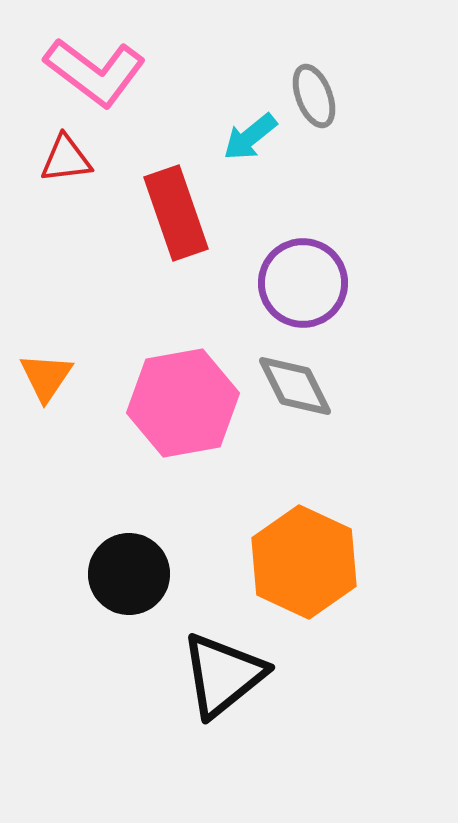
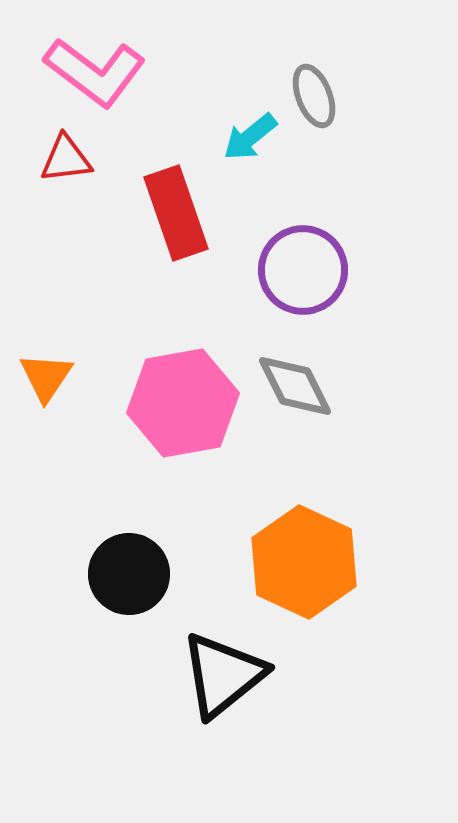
purple circle: moved 13 px up
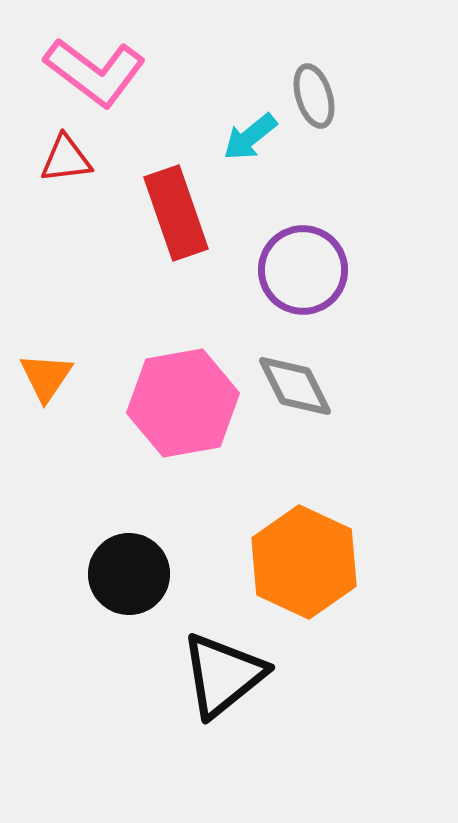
gray ellipse: rotated 4 degrees clockwise
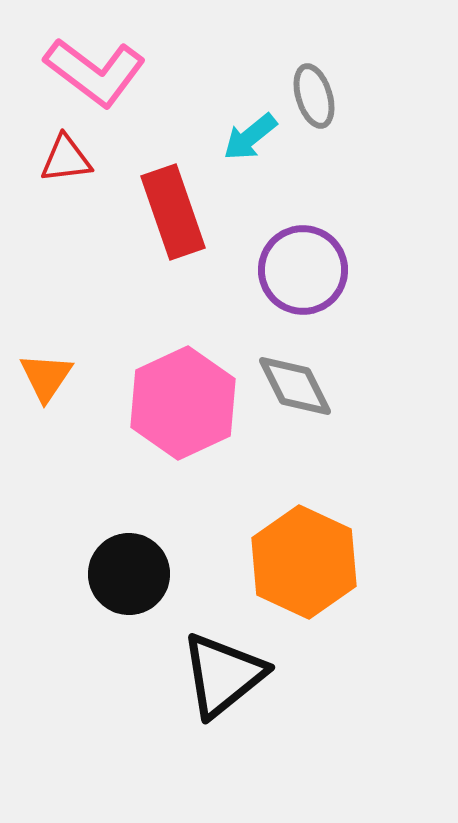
red rectangle: moved 3 px left, 1 px up
pink hexagon: rotated 15 degrees counterclockwise
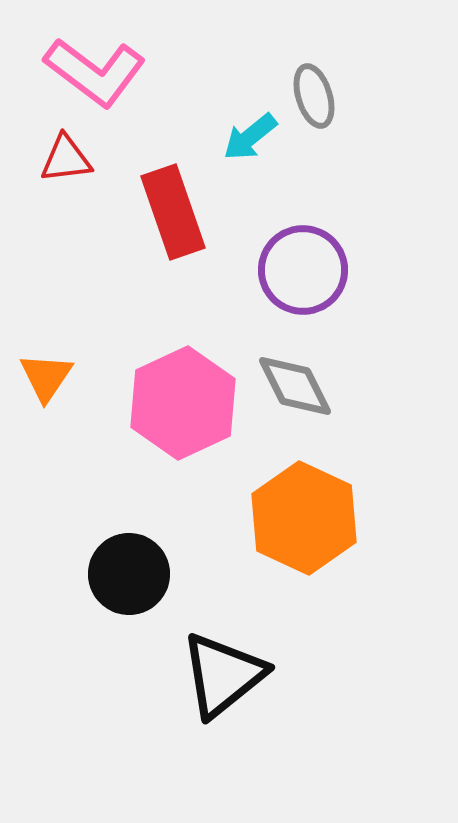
orange hexagon: moved 44 px up
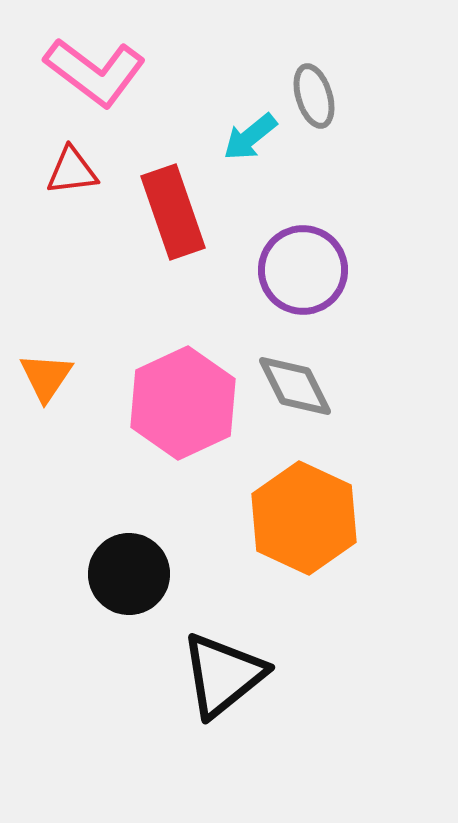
red triangle: moved 6 px right, 12 px down
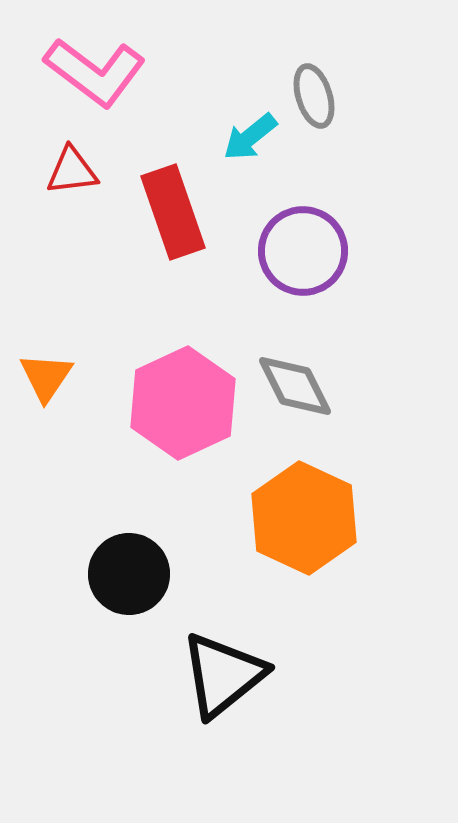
purple circle: moved 19 px up
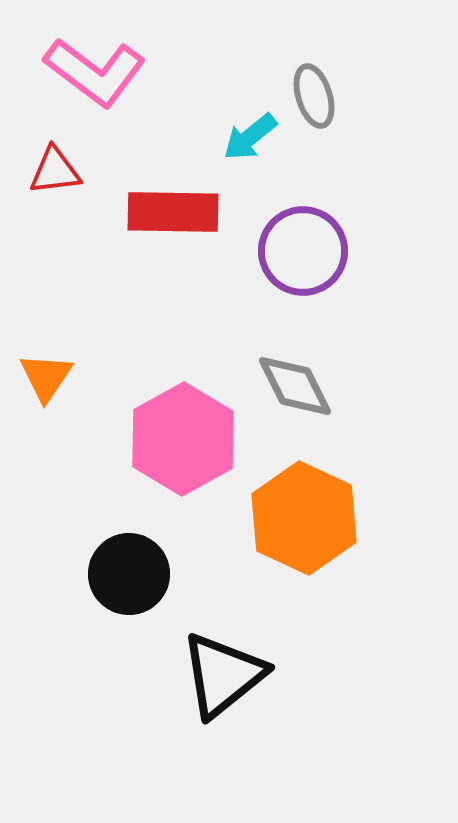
red triangle: moved 17 px left
red rectangle: rotated 70 degrees counterclockwise
pink hexagon: moved 36 px down; rotated 4 degrees counterclockwise
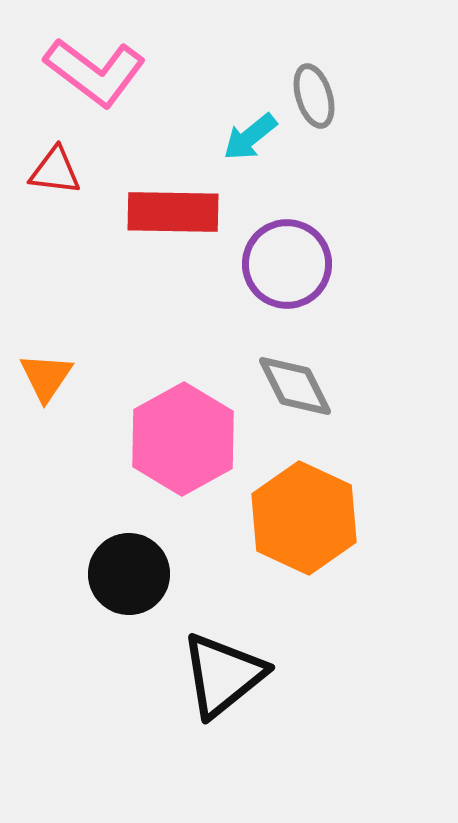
red triangle: rotated 14 degrees clockwise
purple circle: moved 16 px left, 13 px down
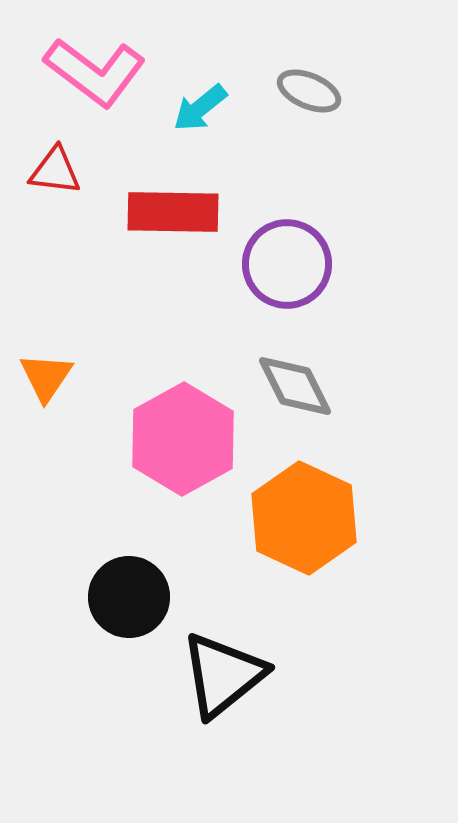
gray ellipse: moved 5 px left, 5 px up; rotated 50 degrees counterclockwise
cyan arrow: moved 50 px left, 29 px up
black circle: moved 23 px down
